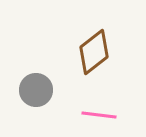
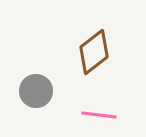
gray circle: moved 1 px down
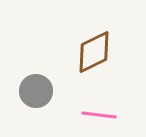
brown diamond: rotated 12 degrees clockwise
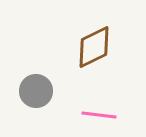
brown diamond: moved 5 px up
